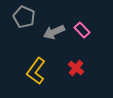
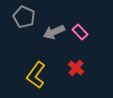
pink rectangle: moved 2 px left, 2 px down
yellow L-shape: moved 4 px down
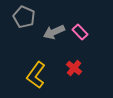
red cross: moved 2 px left
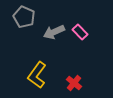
red cross: moved 15 px down
yellow L-shape: moved 1 px right
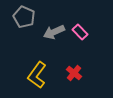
red cross: moved 10 px up
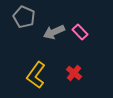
yellow L-shape: moved 1 px left
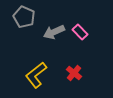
yellow L-shape: rotated 16 degrees clockwise
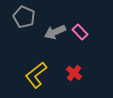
gray arrow: moved 1 px right
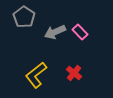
gray pentagon: rotated 10 degrees clockwise
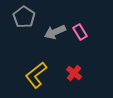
pink rectangle: rotated 14 degrees clockwise
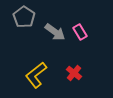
gray arrow: rotated 120 degrees counterclockwise
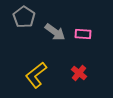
pink rectangle: moved 3 px right, 2 px down; rotated 56 degrees counterclockwise
red cross: moved 5 px right
